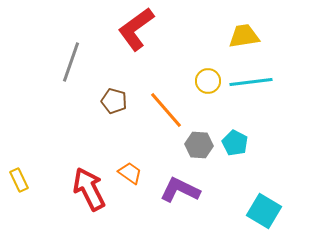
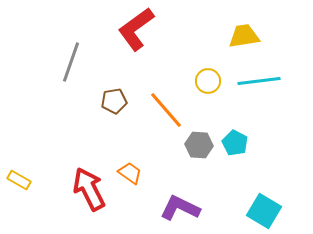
cyan line: moved 8 px right, 1 px up
brown pentagon: rotated 25 degrees counterclockwise
yellow rectangle: rotated 35 degrees counterclockwise
purple L-shape: moved 18 px down
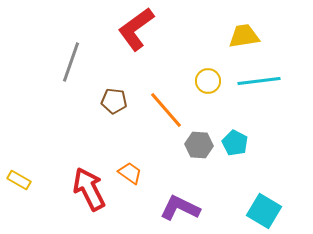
brown pentagon: rotated 15 degrees clockwise
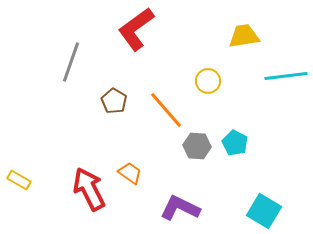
cyan line: moved 27 px right, 5 px up
brown pentagon: rotated 25 degrees clockwise
gray hexagon: moved 2 px left, 1 px down
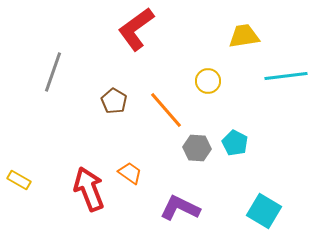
gray line: moved 18 px left, 10 px down
gray hexagon: moved 2 px down
red arrow: rotated 6 degrees clockwise
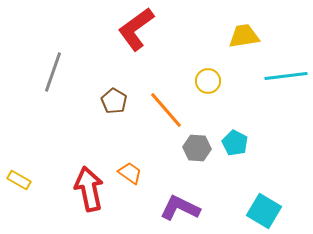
red arrow: rotated 9 degrees clockwise
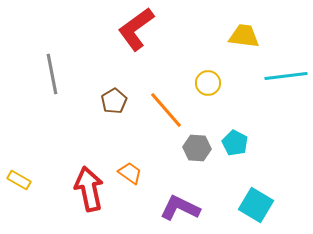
yellow trapezoid: rotated 16 degrees clockwise
gray line: moved 1 px left, 2 px down; rotated 30 degrees counterclockwise
yellow circle: moved 2 px down
brown pentagon: rotated 10 degrees clockwise
cyan square: moved 8 px left, 6 px up
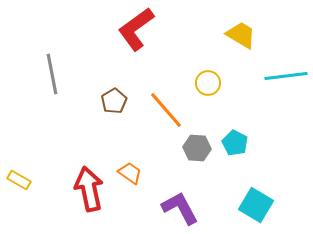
yellow trapezoid: moved 3 px left, 1 px up; rotated 24 degrees clockwise
purple L-shape: rotated 36 degrees clockwise
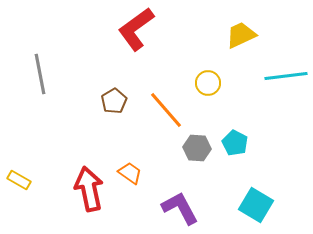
yellow trapezoid: rotated 56 degrees counterclockwise
gray line: moved 12 px left
